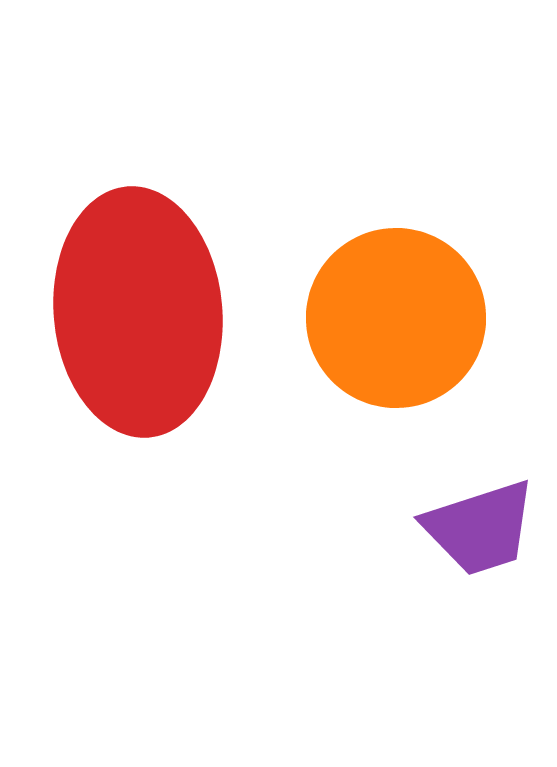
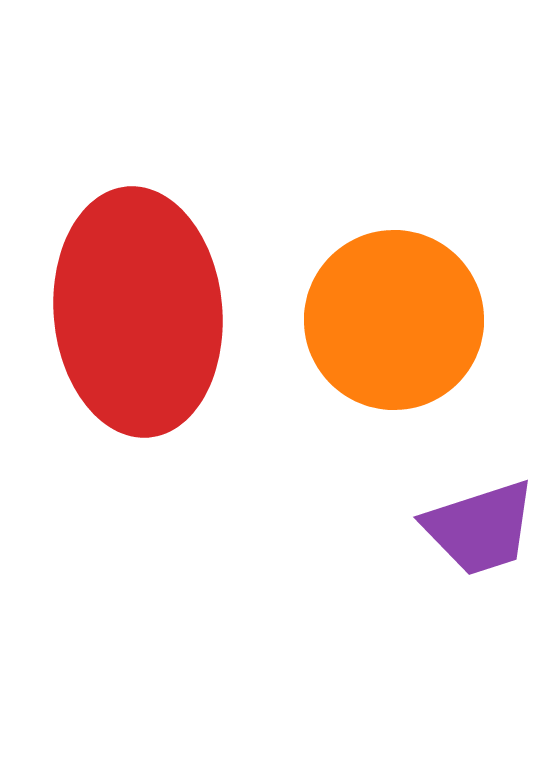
orange circle: moved 2 px left, 2 px down
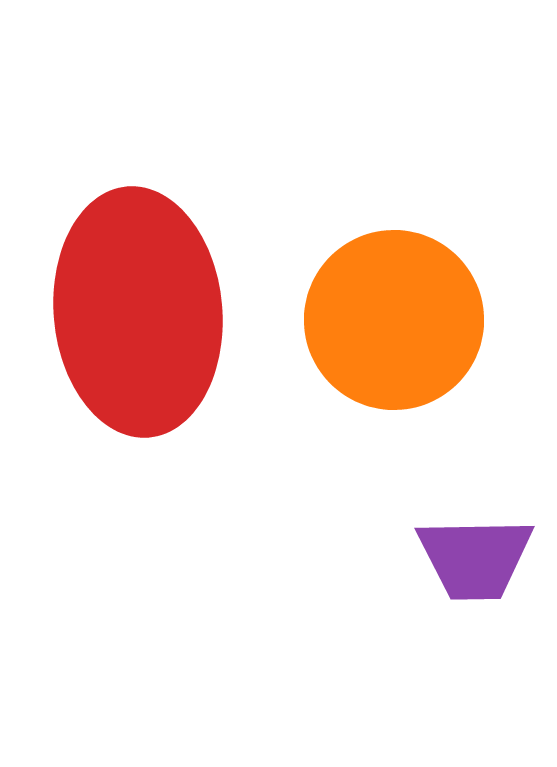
purple trapezoid: moved 5 px left, 30 px down; rotated 17 degrees clockwise
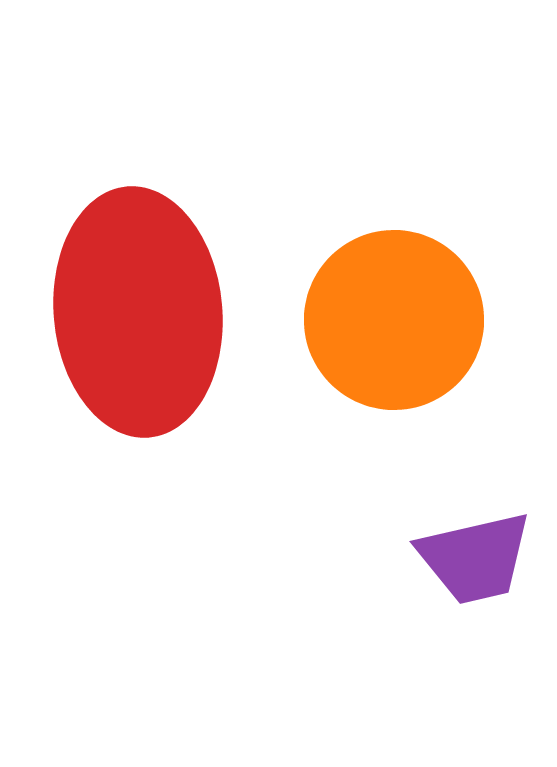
purple trapezoid: rotated 12 degrees counterclockwise
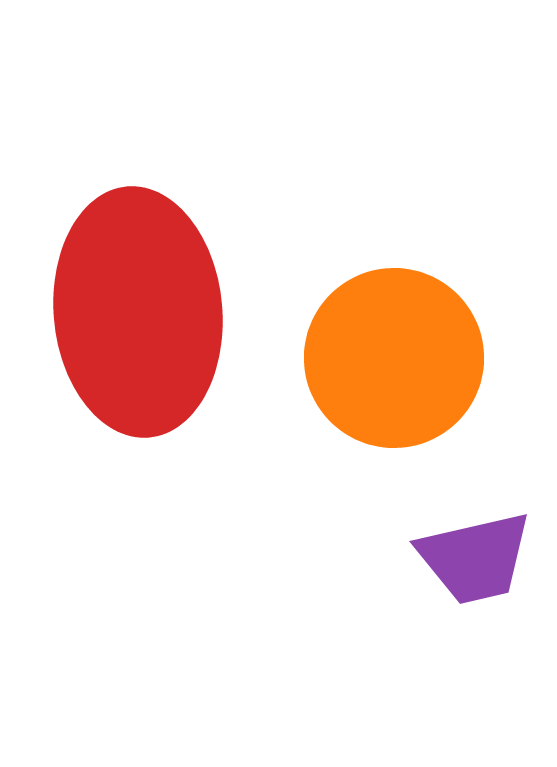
orange circle: moved 38 px down
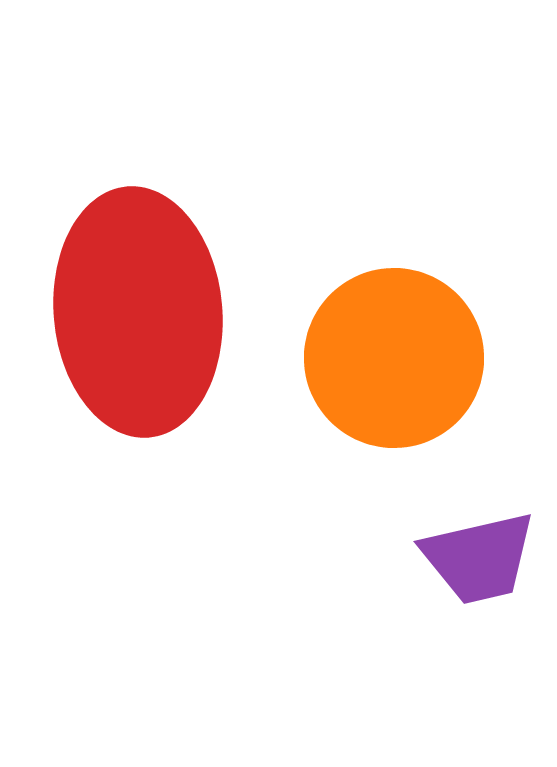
purple trapezoid: moved 4 px right
